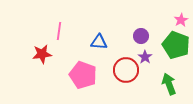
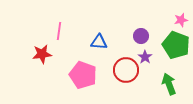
pink star: rotated 16 degrees clockwise
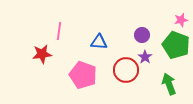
purple circle: moved 1 px right, 1 px up
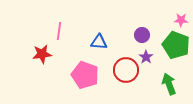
pink star: rotated 16 degrees clockwise
purple star: moved 1 px right
pink pentagon: moved 2 px right
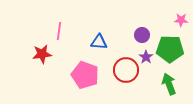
green pentagon: moved 6 px left, 4 px down; rotated 20 degrees counterclockwise
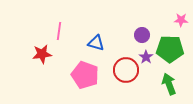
blue triangle: moved 3 px left, 1 px down; rotated 12 degrees clockwise
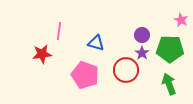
pink star: rotated 24 degrees clockwise
purple star: moved 4 px left, 4 px up
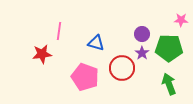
pink star: rotated 24 degrees counterclockwise
purple circle: moved 1 px up
green pentagon: moved 1 px left, 1 px up
red circle: moved 4 px left, 2 px up
pink pentagon: moved 2 px down
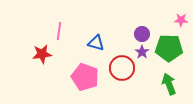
purple star: moved 1 px up
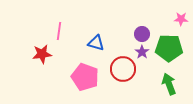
pink star: moved 1 px up
red circle: moved 1 px right, 1 px down
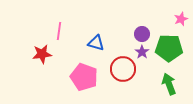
pink star: rotated 24 degrees counterclockwise
pink pentagon: moved 1 px left
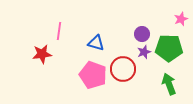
purple star: moved 2 px right; rotated 16 degrees clockwise
pink pentagon: moved 9 px right, 2 px up
